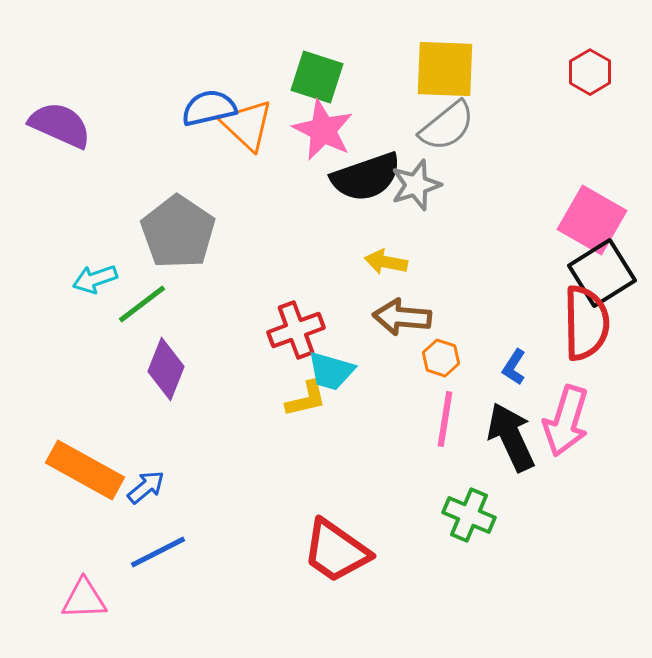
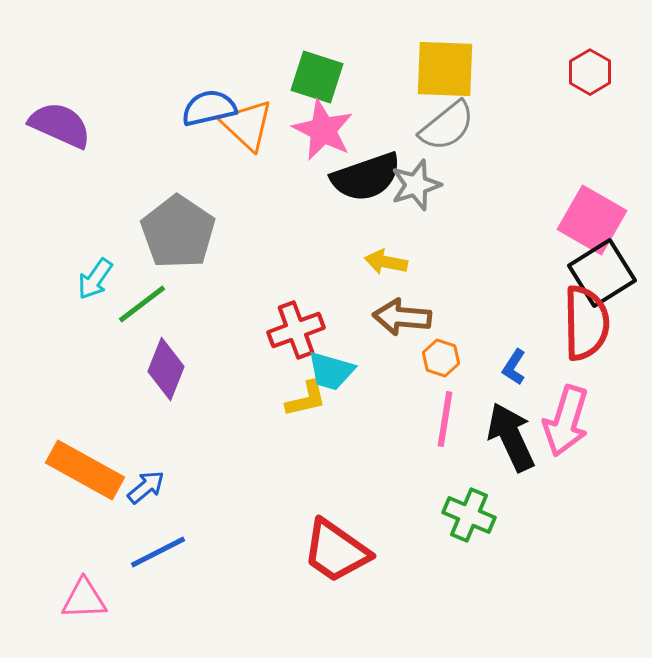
cyan arrow: rotated 36 degrees counterclockwise
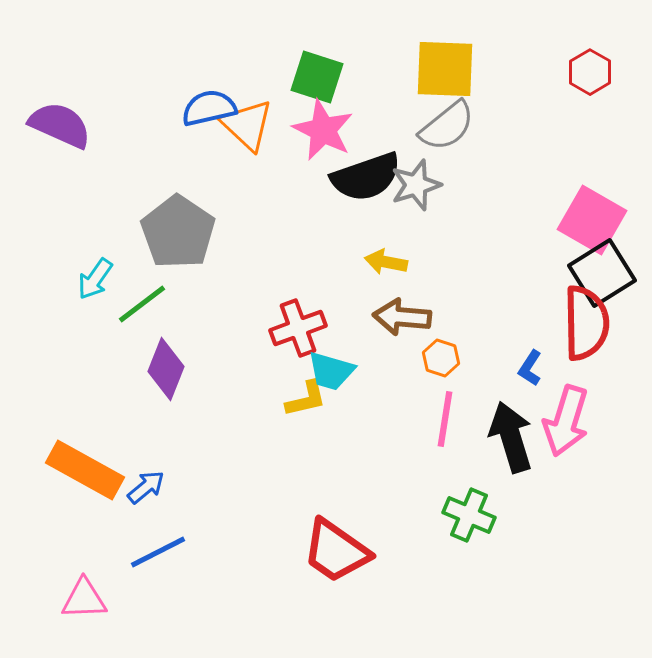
red cross: moved 2 px right, 2 px up
blue L-shape: moved 16 px right, 1 px down
black arrow: rotated 8 degrees clockwise
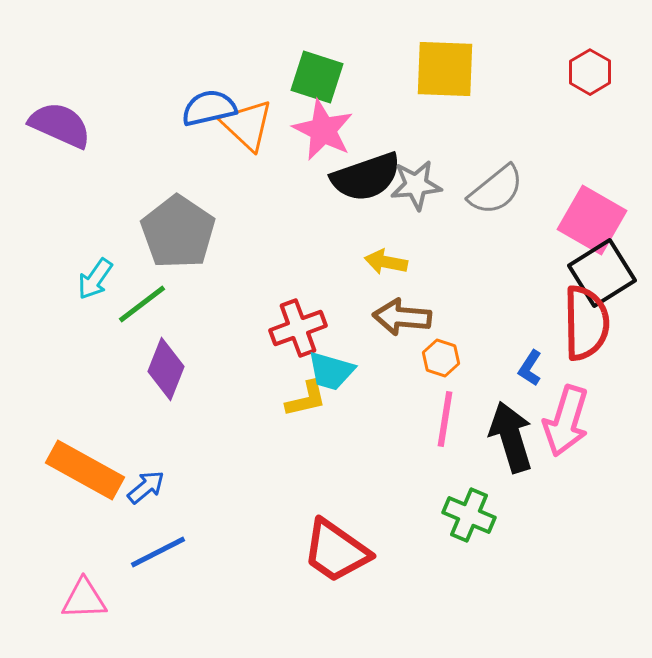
gray semicircle: moved 49 px right, 64 px down
gray star: rotated 12 degrees clockwise
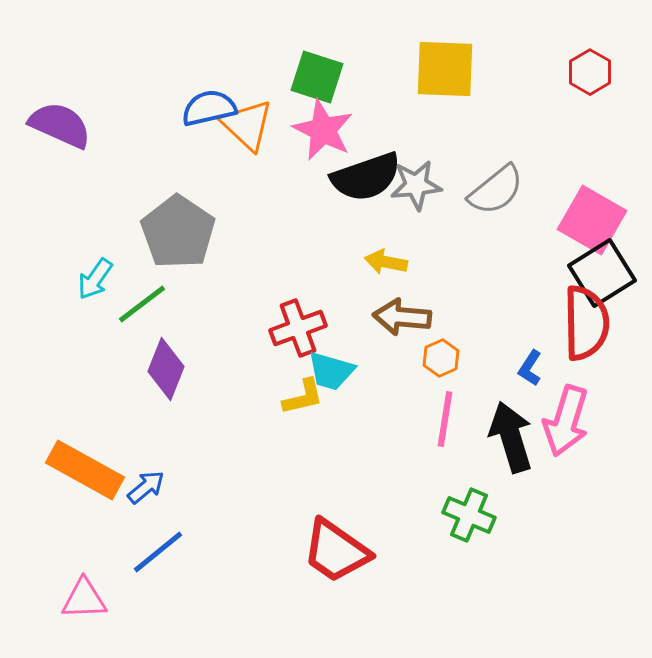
orange hexagon: rotated 18 degrees clockwise
yellow L-shape: moved 3 px left, 2 px up
blue line: rotated 12 degrees counterclockwise
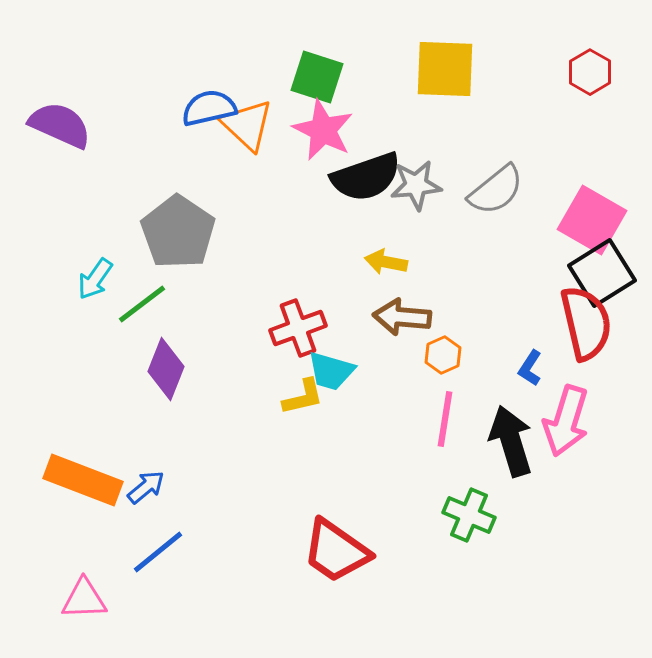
red semicircle: rotated 12 degrees counterclockwise
orange hexagon: moved 2 px right, 3 px up
black arrow: moved 4 px down
orange rectangle: moved 2 px left, 10 px down; rotated 8 degrees counterclockwise
